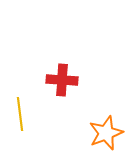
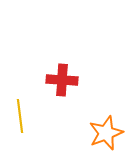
yellow line: moved 2 px down
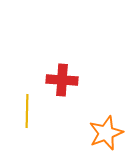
yellow line: moved 7 px right, 5 px up; rotated 8 degrees clockwise
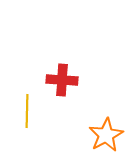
orange star: moved 2 px down; rotated 8 degrees counterclockwise
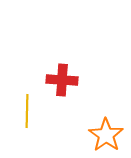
orange star: rotated 8 degrees counterclockwise
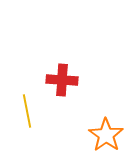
yellow line: rotated 12 degrees counterclockwise
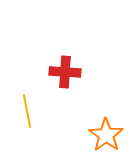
red cross: moved 3 px right, 8 px up
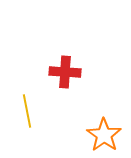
orange star: moved 2 px left
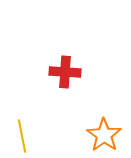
yellow line: moved 5 px left, 25 px down
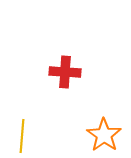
yellow line: rotated 16 degrees clockwise
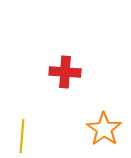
orange star: moved 6 px up
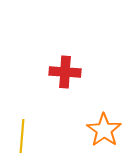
orange star: moved 1 px down
